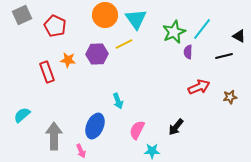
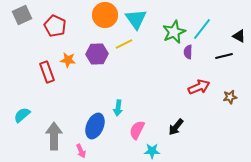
cyan arrow: moved 7 px down; rotated 28 degrees clockwise
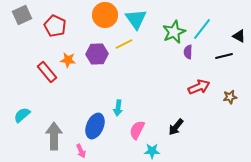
red rectangle: rotated 20 degrees counterclockwise
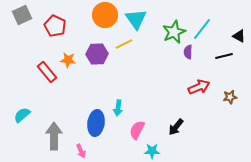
blue ellipse: moved 1 px right, 3 px up; rotated 15 degrees counterclockwise
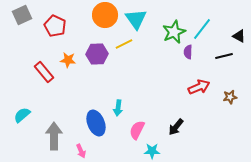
red rectangle: moved 3 px left
blue ellipse: rotated 30 degrees counterclockwise
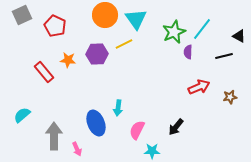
pink arrow: moved 4 px left, 2 px up
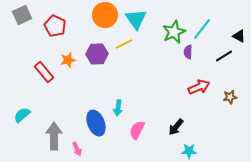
black line: rotated 18 degrees counterclockwise
orange star: rotated 21 degrees counterclockwise
cyan star: moved 37 px right
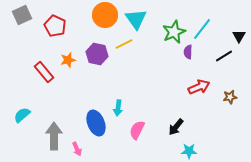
black triangle: rotated 32 degrees clockwise
purple hexagon: rotated 15 degrees clockwise
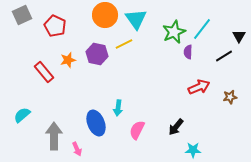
cyan star: moved 4 px right, 1 px up
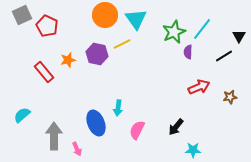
red pentagon: moved 8 px left
yellow line: moved 2 px left
